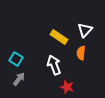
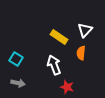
gray arrow: moved 1 px left, 4 px down; rotated 64 degrees clockwise
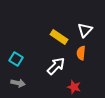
white arrow: moved 2 px right, 1 px down; rotated 66 degrees clockwise
red star: moved 7 px right
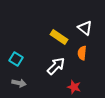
white triangle: moved 2 px up; rotated 35 degrees counterclockwise
orange semicircle: moved 1 px right
gray arrow: moved 1 px right
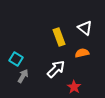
yellow rectangle: rotated 36 degrees clockwise
orange semicircle: rotated 72 degrees clockwise
white arrow: moved 3 px down
gray arrow: moved 4 px right, 7 px up; rotated 72 degrees counterclockwise
red star: rotated 16 degrees clockwise
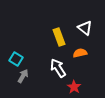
orange semicircle: moved 2 px left
white arrow: moved 2 px right, 1 px up; rotated 78 degrees counterclockwise
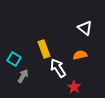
yellow rectangle: moved 15 px left, 12 px down
orange semicircle: moved 2 px down
cyan square: moved 2 px left
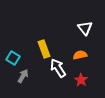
white triangle: rotated 14 degrees clockwise
cyan square: moved 1 px left, 1 px up
red star: moved 7 px right, 7 px up
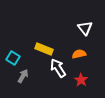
yellow rectangle: rotated 48 degrees counterclockwise
orange semicircle: moved 1 px left, 1 px up
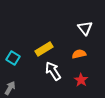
yellow rectangle: rotated 54 degrees counterclockwise
white arrow: moved 5 px left, 3 px down
gray arrow: moved 13 px left, 12 px down
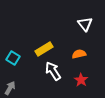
white triangle: moved 4 px up
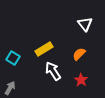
orange semicircle: rotated 32 degrees counterclockwise
